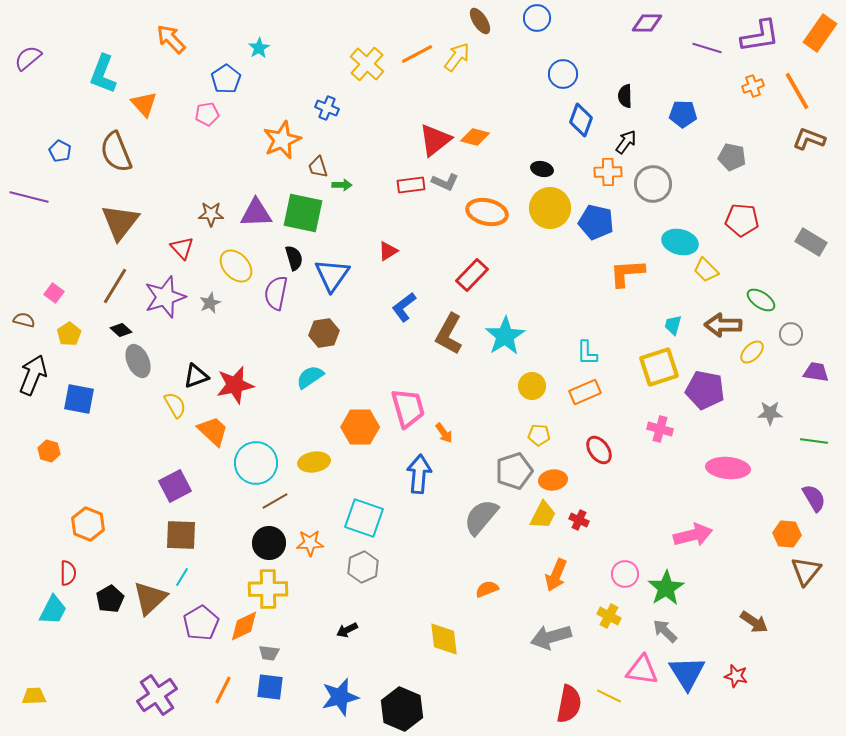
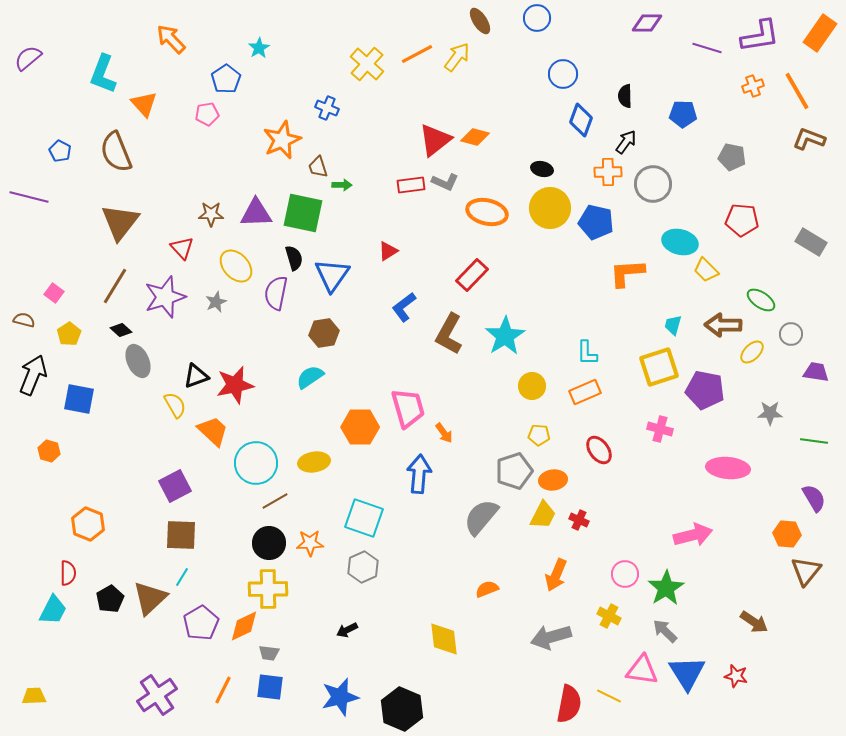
gray star at (210, 303): moved 6 px right, 1 px up
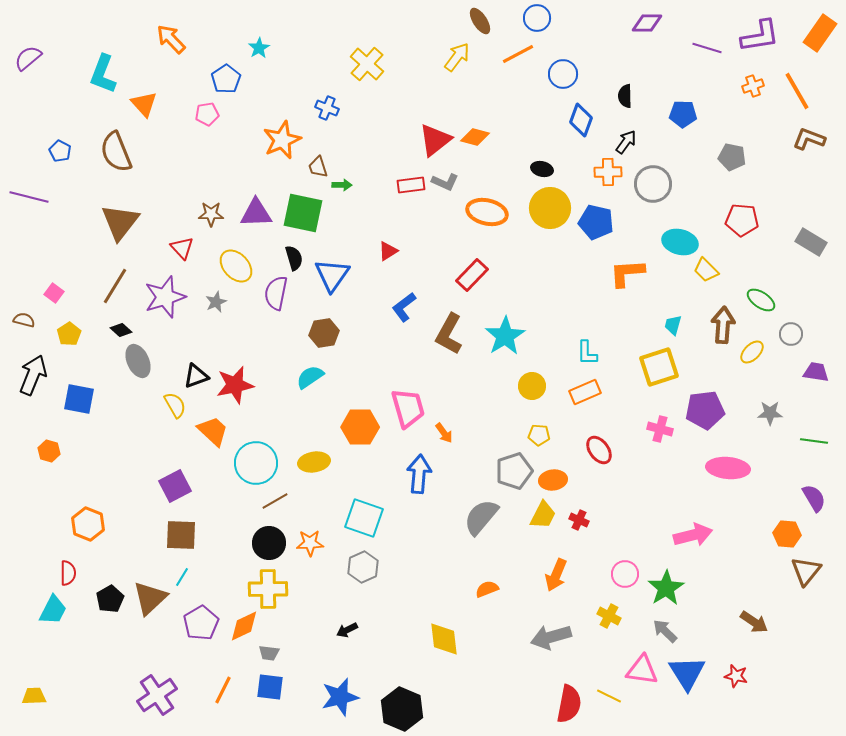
orange line at (417, 54): moved 101 px right
brown arrow at (723, 325): rotated 93 degrees clockwise
purple pentagon at (705, 390): moved 20 px down; rotated 18 degrees counterclockwise
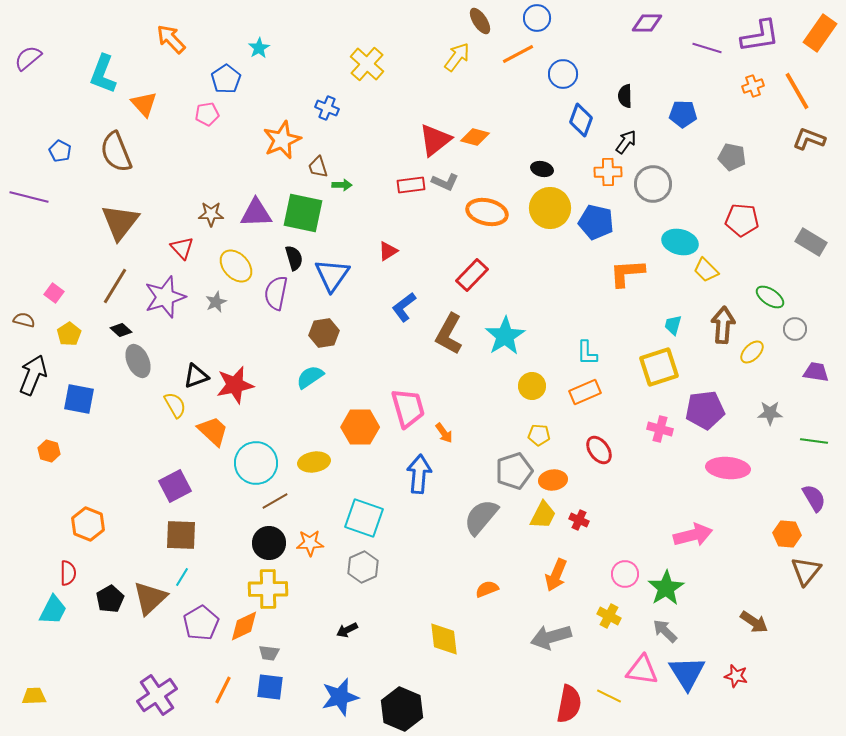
green ellipse at (761, 300): moved 9 px right, 3 px up
gray circle at (791, 334): moved 4 px right, 5 px up
